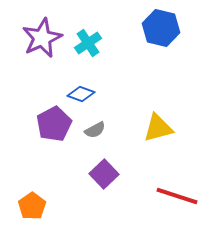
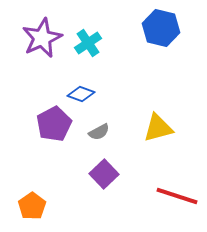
gray semicircle: moved 4 px right, 2 px down
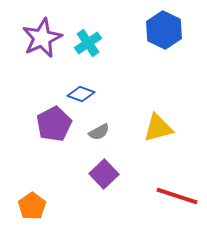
blue hexagon: moved 3 px right, 2 px down; rotated 12 degrees clockwise
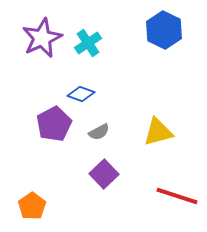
yellow triangle: moved 4 px down
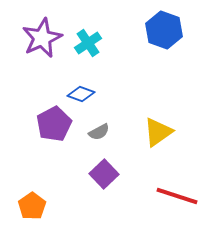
blue hexagon: rotated 6 degrees counterclockwise
yellow triangle: rotated 20 degrees counterclockwise
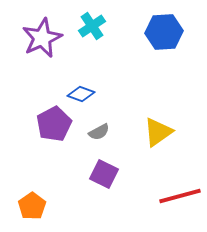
blue hexagon: moved 2 px down; rotated 24 degrees counterclockwise
cyan cross: moved 4 px right, 17 px up
purple square: rotated 20 degrees counterclockwise
red line: moved 3 px right; rotated 33 degrees counterclockwise
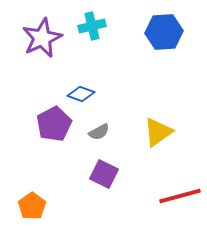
cyan cross: rotated 20 degrees clockwise
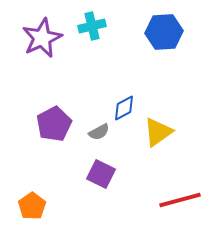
blue diamond: moved 43 px right, 14 px down; rotated 48 degrees counterclockwise
purple square: moved 3 px left
red line: moved 4 px down
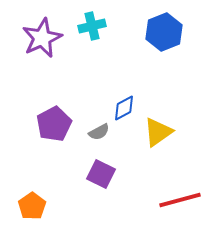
blue hexagon: rotated 18 degrees counterclockwise
